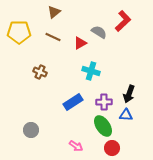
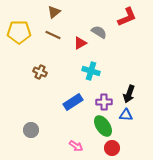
red L-shape: moved 4 px right, 4 px up; rotated 20 degrees clockwise
brown line: moved 2 px up
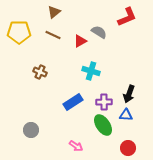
red triangle: moved 2 px up
green ellipse: moved 1 px up
red circle: moved 16 px right
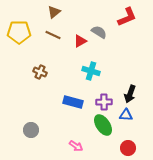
black arrow: moved 1 px right
blue rectangle: rotated 48 degrees clockwise
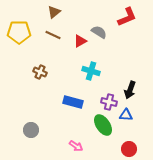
black arrow: moved 4 px up
purple cross: moved 5 px right; rotated 14 degrees clockwise
red circle: moved 1 px right, 1 px down
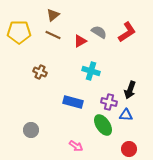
brown triangle: moved 1 px left, 3 px down
red L-shape: moved 15 px down; rotated 10 degrees counterclockwise
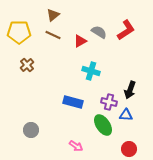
red L-shape: moved 1 px left, 2 px up
brown cross: moved 13 px left, 7 px up; rotated 24 degrees clockwise
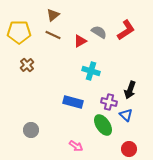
blue triangle: rotated 40 degrees clockwise
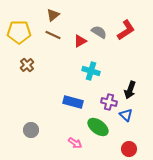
green ellipse: moved 5 px left, 2 px down; rotated 20 degrees counterclockwise
pink arrow: moved 1 px left, 3 px up
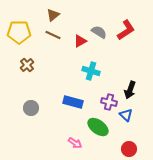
gray circle: moved 22 px up
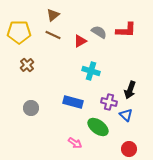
red L-shape: rotated 35 degrees clockwise
